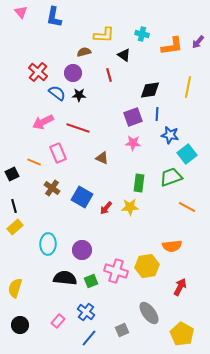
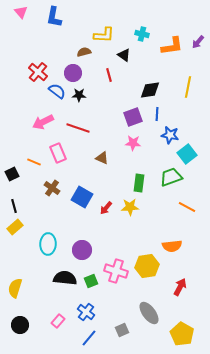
blue semicircle at (57, 93): moved 2 px up
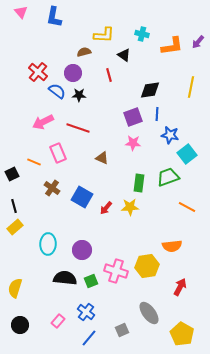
yellow line at (188, 87): moved 3 px right
green trapezoid at (171, 177): moved 3 px left
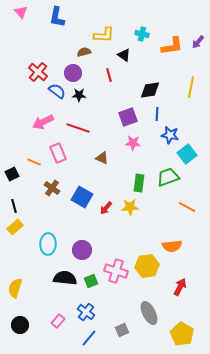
blue L-shape at (54, 17): moved 3 px right
purple square at (133, 117): moved 5 px left
gray ellipse at (149, 313): rotated 10 degrees clockwise
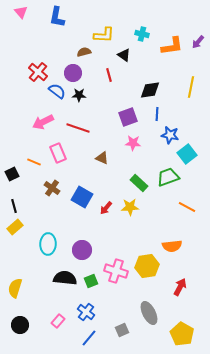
green rectangle at (139, 183): rotated 54 degrees counterclockwise
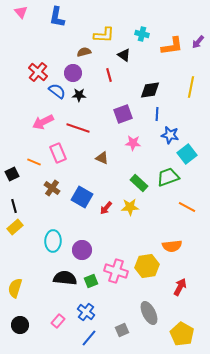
purple square at (128, 117): moved 5 px left, 3 px up
cyan ellipse at (48, 244): moved 5 px right, 3 px up
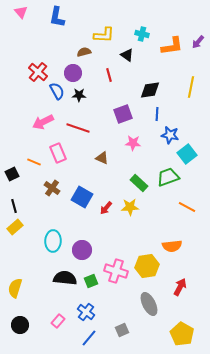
black triangle at (124, 55): moved 3 px right
blue semicircle at (57, 91): rotated 24 degrees clockwise
gray ellipse at (149, 313): moved 9 px up
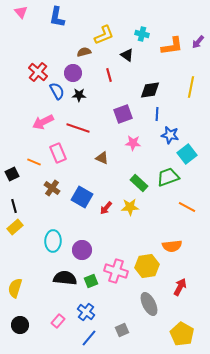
yellow L-shape at (104, 35): rotated 25 degrees counterclockwise
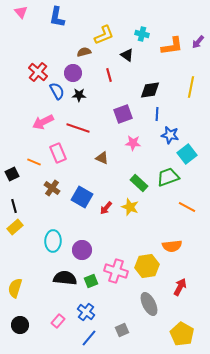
yellow star at (130, 207): rotated 24 degrees clockwise
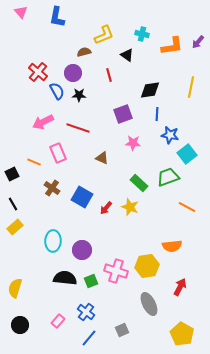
black line at (14, 206): moved 1 px left, 2 px up; rotated 16 degrees counterclockwise
